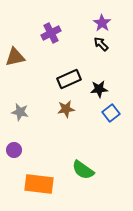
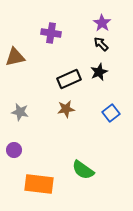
purple cross: rotated 36 degrees clockwise
black star: moved 17 px up; rotated 18 degrees counterclockwise
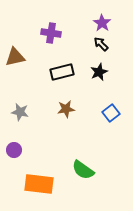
black rectangle: moved 7 px left, 7 px up; rotated 10 degrees clockwise
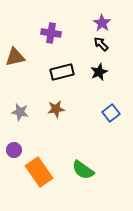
brown star: moved 10 px left
orange rectangle: moved 12 px up; rotated 48 degrees clockwise
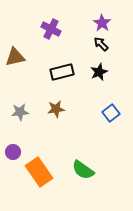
purple cross: moved 4 px up; rotated 18 degrees clockwise
gray star: rotated 18 degrees counterclockwise
purple circle: moved 1 px left, 2 px down
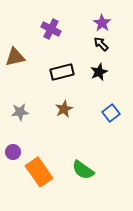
brown star: moved 8 px right; rotated 18 degrees counterclockwise
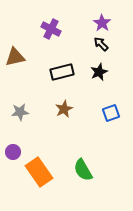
blue square: rotated 18 degrees clockwise
green semicircle: rotated 25 degrees clockwise
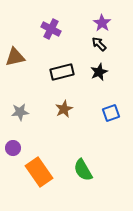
black arrow: moved 2 px left
purple circle: moved 4 px up
